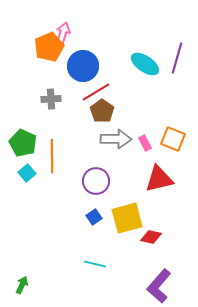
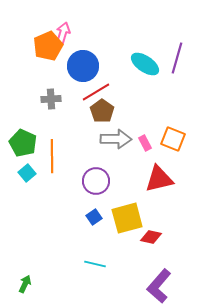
orange pentagon: moved 1 px left, 1 px up
green arrow: moved 3 px right, 1 px up
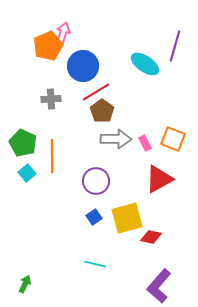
purple line: moved 2 px left, 12 px up
red triangle: rotated 16 degrees counterclockwise
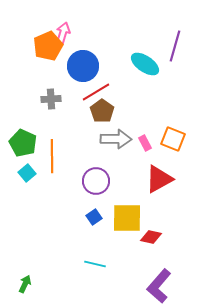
yellow square: rotated 16 degrees clockwise
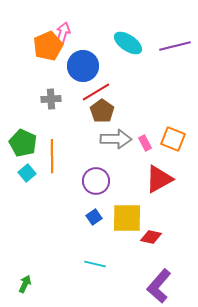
purple line: rotated 60 degrees clockwise
cyan ellipse: moved 17 px left, 21 px up
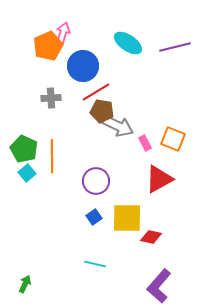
purple line: moved 1 px down
gray cross: moved 1 px up
brown pentagon: rotated 25 degrees counterclockwise
gray arrow: moved 2 px right, 13 px up; rotated 24 degrees clockwise
green pentagon: moved 1 px right, 6 px down
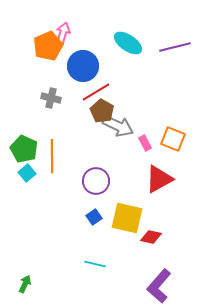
gray cross: rotated 18 degrees clockwise
brown pentagon: rotated 20 degrees clockwise
yellow square: rotated 12 degrees clockwise
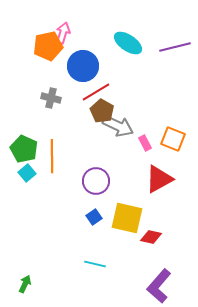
orange pentagon: rotated 12 degrees clockwise
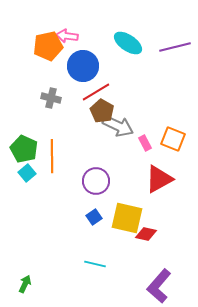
pink arrow: moved 4 px right, 3 px down; rotated 100 degrees counterclockwise
red diamond: moved 5 px left, 3 px up
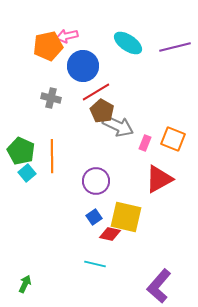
pink arrow: rotated 20 degrees counterclockwise
pink rectangle: rotated 49 degrees clockwise
green pentagon: moved 3 px left, 2 px down
yellow square: moved 1 px left, 1 px up
red diamond: moved 36 px left
